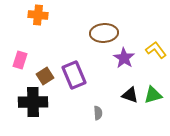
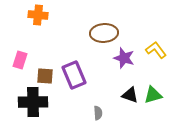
purple star: rotated 15 degrees counterclockwise
brown square: rotated 36 degrees clockwise
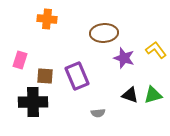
orange cross: moved 9 px right, 4 px down
purple rectangle: moved 3 px right, 1 px down
gray semicircle: rotated 88 degrees clockwise
